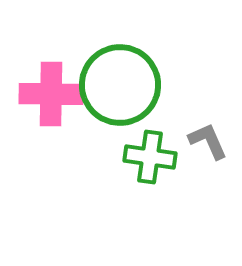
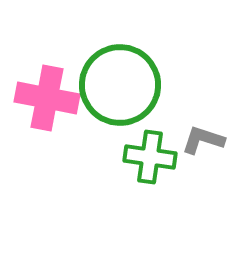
pink cross: moved 4 px left, 4 px down; rotated 10 degrees clockwise
gray L-shape: moved 5 px left, 1 px up; rotated 48 degrees counterclockwise
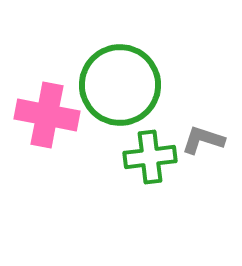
pink cross: moved 17 px down
green cross: rotated 15 degrees counterclockwise
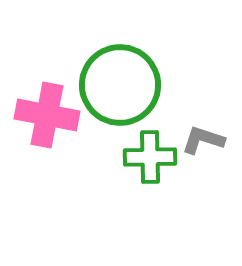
green cross: rotated 6 degrees clockwise
